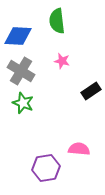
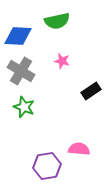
green semicircle: rotated 95 degrees counterclockwise
green star: moved 1 px right, 4 px down
purple hexagon: moved 1 px right, 2 px up
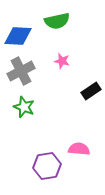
gray cross: rotated 32 degrees clockwise
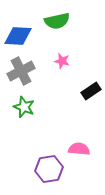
purple hexagon: moved 2 px right, 3 px down
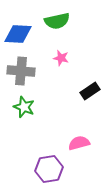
blue diamond: moved 2 px up
pink star: moved 1 px left, 3 px up
gray cross: rotated 32 degrees clockwise
black rectangle: moved 1 px left
pink semicircle: moved 6 px up; rotated 20 degrees counterclockwise
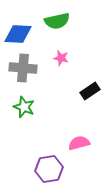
gray cross: moved 2 px right, 3 px up
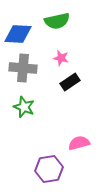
black rectangle: moved 20 px left, 9 px up
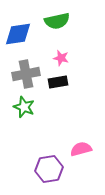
blue diamond: rotated 12 degrees counterclockwise
gray cross: moved 3 px right, 6 px down; rotated 16 degrees counterclockwise
black rectangle: moved 12 px left; rotated 24 degrees clockwise
pink semicircle: moved 2 px right, 6 px down
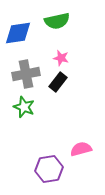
blue diamond: moved 1 px up
black rectangle: rotated 42 degrees counterclockwise
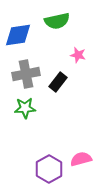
blue diamond: moved 2 px down
pink star: moved 17 px right, 3 px up
green star: moved 1 px right, 1 px down; rotated 25 degrees counterclockwise
pink semicircle: moved 10 px down
purple hexagon: rotated 20 degrees counterclockwise
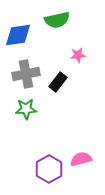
green semicircle: moved 1 px up
pink star: rotated 21 degrees counterclockwise
green star: moved 1 px right, 1 px down
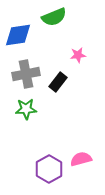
green semicircle: moved 3 px left, 3 px up; rotated 10 degrees counterclockwise
